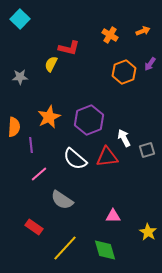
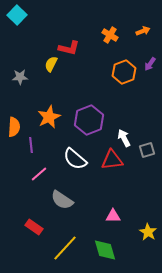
cyan square: moved 3 px left, 4 px up
red triangle: moved 5 px right, 3 px down
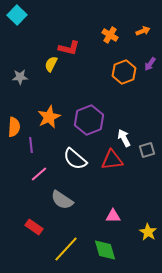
yellow line: moved 1 px right, 1 px down
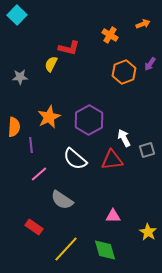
orange arrow: moved 7 px up
purple hexagon: rotated 8 degrees counterclockwise
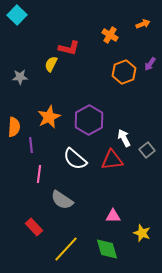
gray square: rotated 21 degrees counterclockwise
pink line: rotated 42 degrees counterclockwise
red rectangle: rotated 12 degrees clockwise
yellow star: moved 6 px left, 1 px down; rotated 12 degrees counterclockwise
green diamond: moved 2 px right, 1 px up
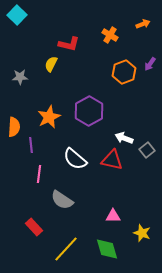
red L-shape: moved 4 px up
purple hexagon: moved 9 px up
white arrow: rotated 42 degrees counterclockwise
red triangle: rotated 20 degrees clockwise
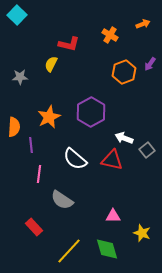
purple hexagon: moved 2 px right, 1 px down
yellow line: moved 3 px right, 2 px down
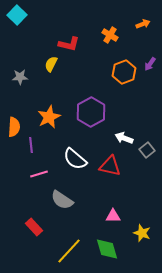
red triangle: moved 2 px left, 6 px down
pink line: rotated 66 degrees clockwise
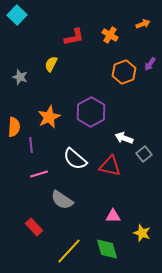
red L-shape: moved 5 px right, 7 px up; rotated 25 degrees counterclockwise
gray star: rotated 21 degrees clockwise
gray square: moved 3 px left, 4 px down
